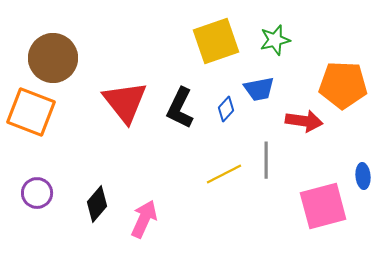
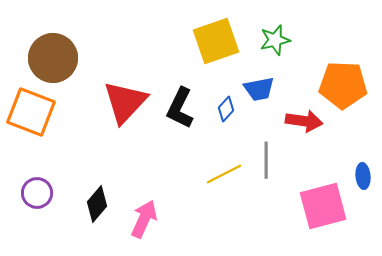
red triangle: rotated 21 degrees clockwise
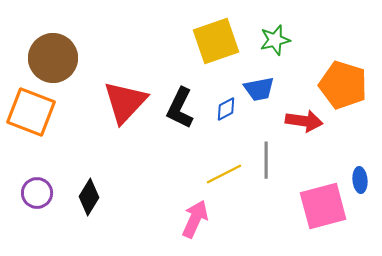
orange pentagon: rotated 15 degrees clockwise
blue diamond: rotated 20 degrees clockwise
blue ellipse: moved 3 px left, 4 px down
black diamond: moved 8 px left, 7 px up; rotated 9 degrees counterclockwise
pink arrow: moved 51 px right
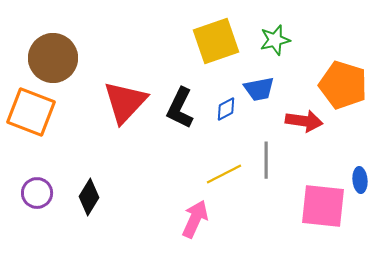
pink square: rotated 21 degrees clockwise
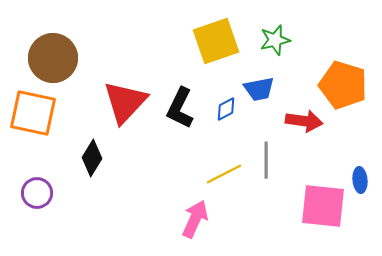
orange square: moved 2 px right, 1 px down; rotated 9 degrees counterclockwise
black diamond: moved 3 px right, 39 px up
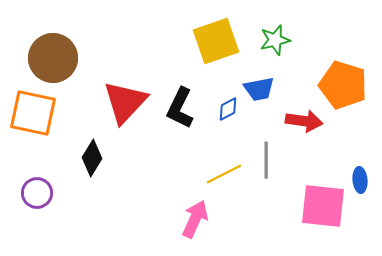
blue diamond: moved 2 px right
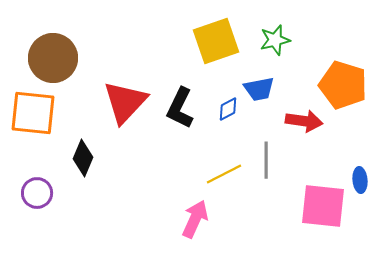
orange square: rotated 6 degrees counterclockwise
black diamond: moved 9 px left; rotated 9 degrees counterclockwise
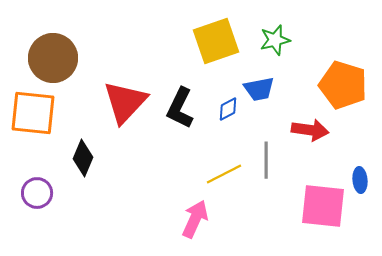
red arrow: moved 6 px right, 9 px down
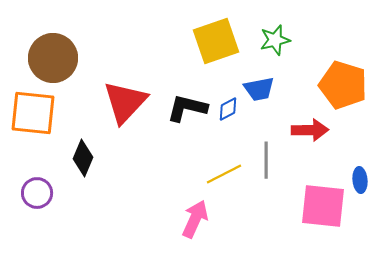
black L-shape: moved 7 px right; rotated 78 degrees clockwise
red arrow: rotated 9 degrees counterclockwise
